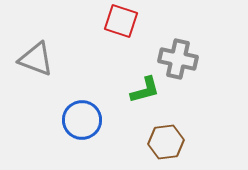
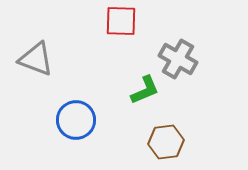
red square: rotated 16 degrees counterclockwise
gray cross: rotated 18 degrees clockwise
green L-shape: rotated 8 degrees counterclockwise
blue circle: moved 6 px left
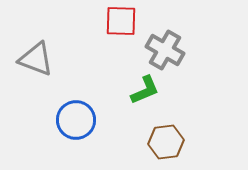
gray cross: moved 13 px left, 9 px up
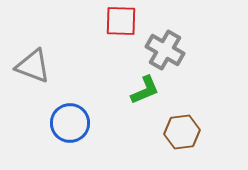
gray triangle: moved 3 px left, 7 px down
blue circle: moved 6 px left, 3 px down
brown hexagon: moved 16 px right, 10 px up
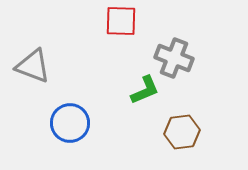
gray cross: moved 9 px right, 8 px down; rotated 9 degrees counterclockwise
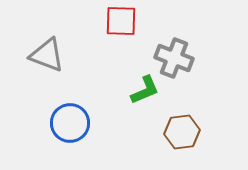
gray triangle: moved 14 px right, 11 px up
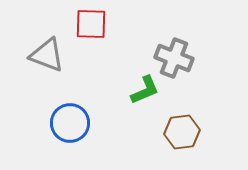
red square: moved 30 px left, 3 px down
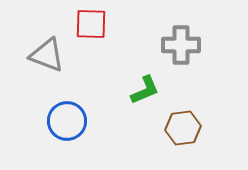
gray cross: moved 7 px right, 13 px up; rotated 21 degrees counterclockwise
blue circle: moved 3 px left, 2 px up
brown hexagon: moved 1 px right, 4 px up
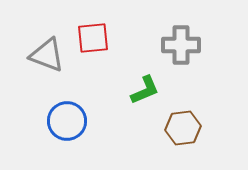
red square: moved 2 px right, 14 px down; rotated 8 degrees counterclockwise
